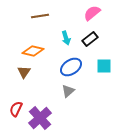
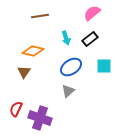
purple cross: rotated 30 degrees counterclockwise
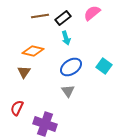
black rectangle: moved 27 px left, 21 px up
cyan square: rotated 35 degrees clockwise
gray triangle: rotated 24 degrees counterclockwise
red semicircle: moved 1 px right, 1 px up
purple cross: moved 5 px right, 6 px down
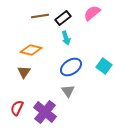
orange diamond: moved 2 px left, 1 px up
purple cross: moved 12 px up; rotated 20 degrees clockwise
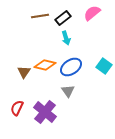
orange diamond: moved 14 px right, 15 px down
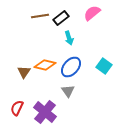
black rectangle: moved 2 px left
cyan arrow: moved 3 px right
blue ellipse: rotated 15 degrees counterclockwise
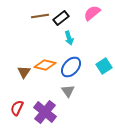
cyan square: rotated 21 degrees clockwise
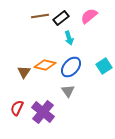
pink semicircle: moved 3 px left, 3 px down
purple cross: moved 2 px left
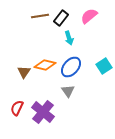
black rectangle: rotated 14 degrees counterclockwise
